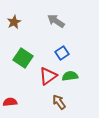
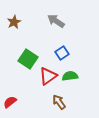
green square: moved 5 px right, 1 px down
red semicircle: rotated 32 degrees counterclockwise
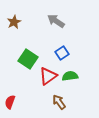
red semicircle: rotated 32 degrees counterclockwise
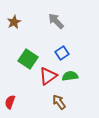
gray arrow: rotated 12 degrees clockwise
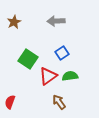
gray arrow: rotated 48 degrees counterclockwise
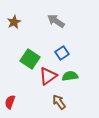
gray arrow: rotated 36 degrees clockwise
green square: moved 2 px right
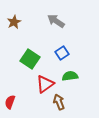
red triangle: moved 3 px left, 8 px down
brown arrow: rotated 14 degrees clockwise
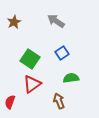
green semicircle: moved 1 px right, 2 px down
red triangle: moved 13 px left
brown arrow: moved 1 px up
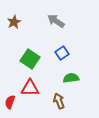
red triangle: moved 2 px left, 4 px down; rotated 36 degrees clockwise
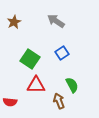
green semicircle: moved 1 px right, 7 px down; rotated 70 degrees clockwise
red triangle: moved 6 px right, 3 px up
red semicircle: rotated 104 degrees counterclockwise
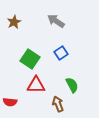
blue square: moved 1 px left
brown arrow: moved 1 px left, 3 px down
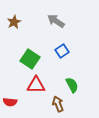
blue square: moved 1 px right, 2 px up
